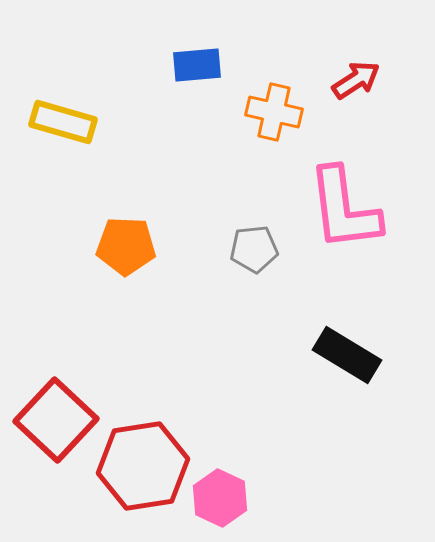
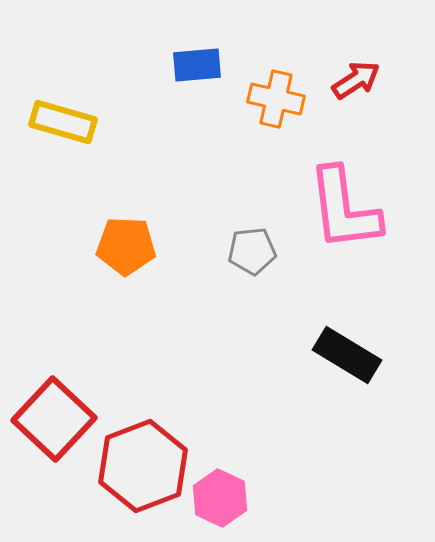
orange cross: moved 2 px right, 13 px up
gray pentagon: moved 2 px left, 2 px down
red square: moved 2 px left, 1 px up
red hexagon: rotated 12 degrees counterclockwise
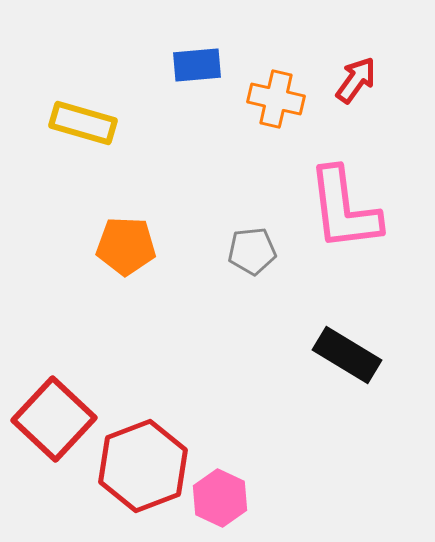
red arrow: rotated 21 degrees counterclockwise
yellow rectangle: moved 20 px right, 1 px down
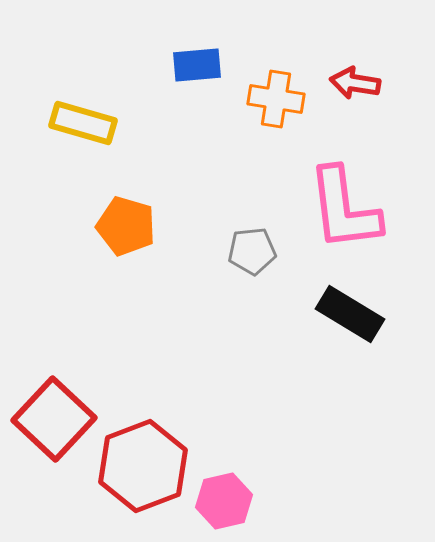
red arrow: moved 1 px left, 3 px down; rotated 117 degrees counterclockwise
orange cross: rotated 4 degrees counterclockwise
orange pentagon: moved 20 px up; rotated 14 degrees clockwise
black rectangle: moved 3 px right, 41 px up
pink hexagon: moved 4 px right, 3 px down; rotated 22 degrees clockwise
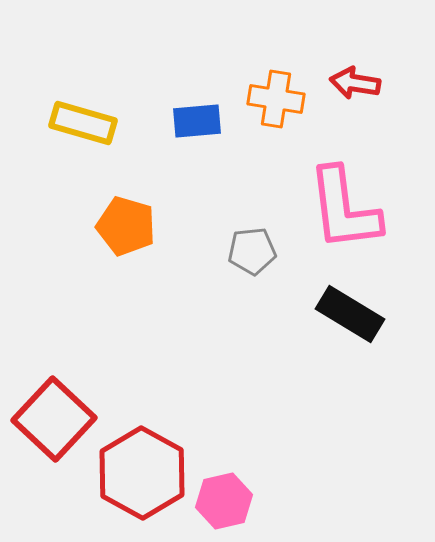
blue rectangle: moved 56 px down
red hexagon: moved 1 px left, 7 px down; rotated 10 degrees counterclockwise
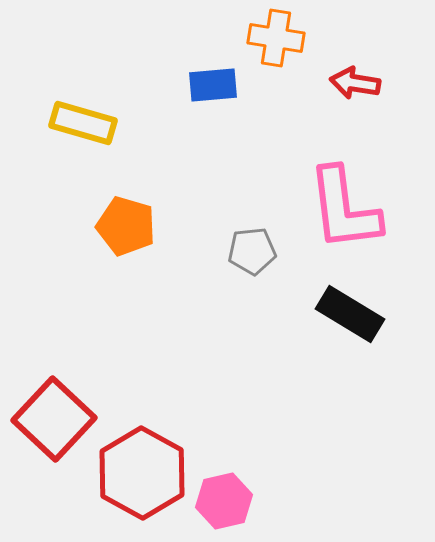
orange cross: moved 61 px up
blue rectangle: moved 16 px right, 36 px up
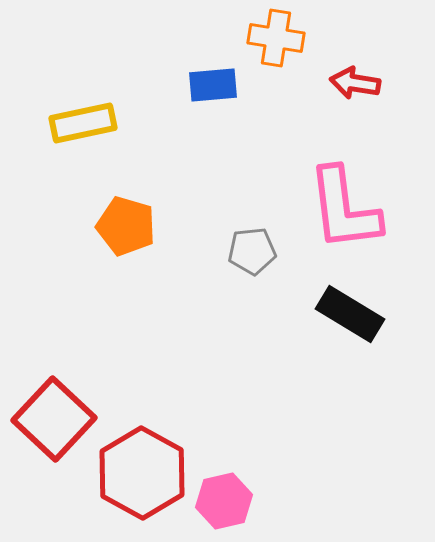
yellow rectangle: rotated 28 degrees counterclockwise
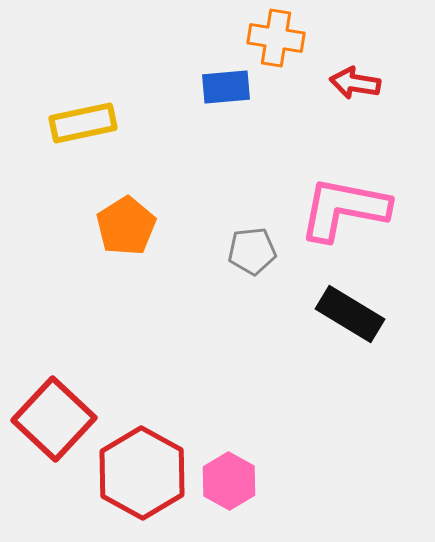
blue rectangle: moved 13 px right, 2 px down
pink L-shape: rotated 108 degrees clockwise
orange pentagon: rotated 24 degrees clockwise
pink hexagon: moved 5 px right, 20 px up; rotated 18 degrees counterclockwise
